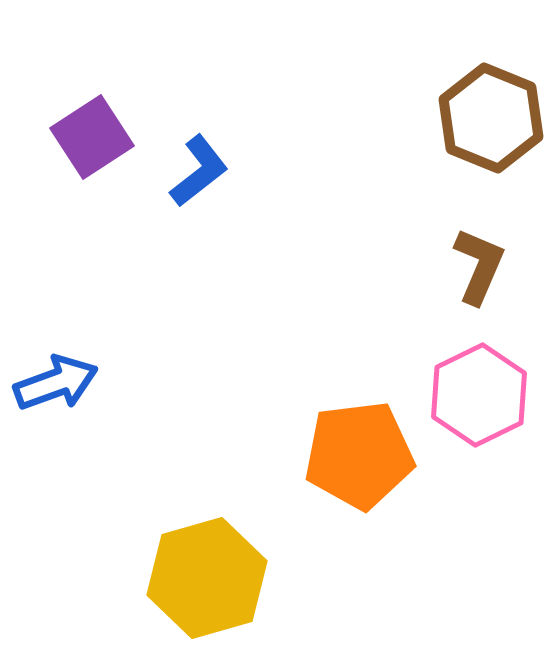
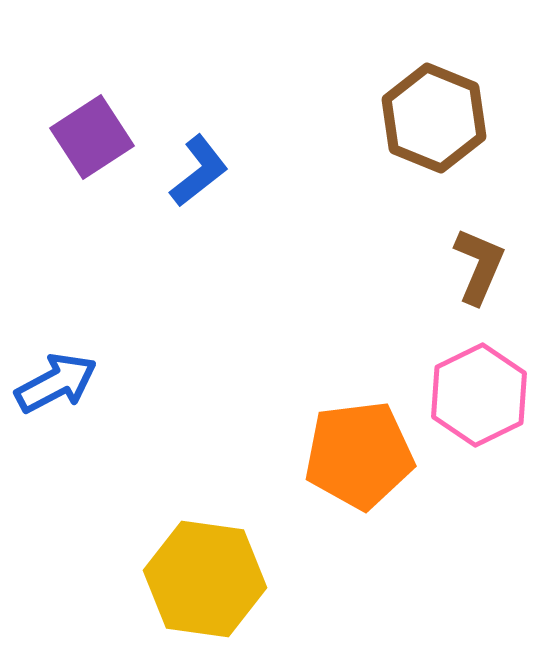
brown hexagon: moved 57 px left
blue arrow: rotated 8 degrees counterclockwise
yellow hexagon: moved 2 px left, 1 px down; rotated 24 degrees clockwise
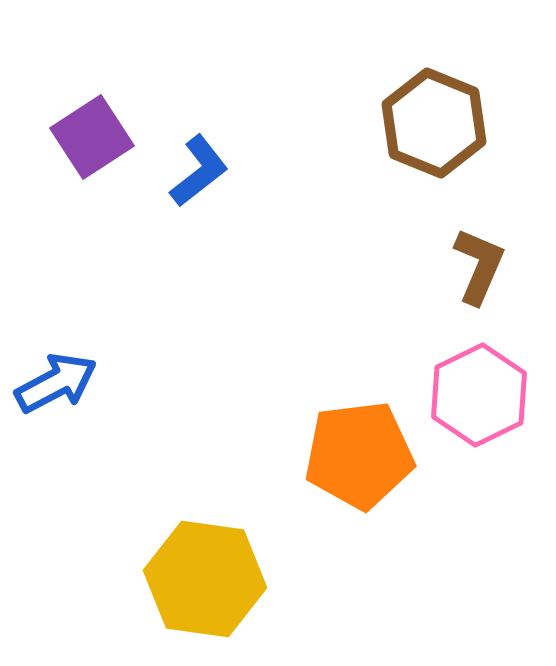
brown hexagon: moved 5 px down
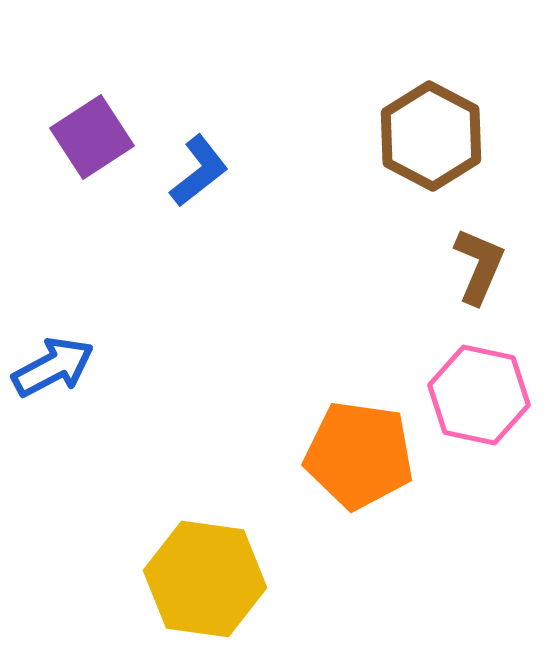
brown hexagon: moved 3 px left, 13 px down; rotated 6 degrees clockwise
blue arrow: moved 3 px left, 16 px up
pink hexagon: rotated 22 degrees counterclockwise
orange pentagon: rotated 15 degrees clockwise
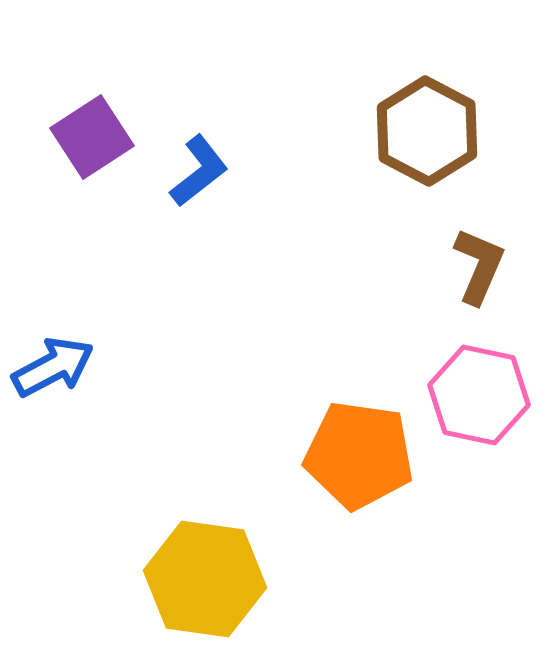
brown hexagon: moved 4 px left, 5 px up
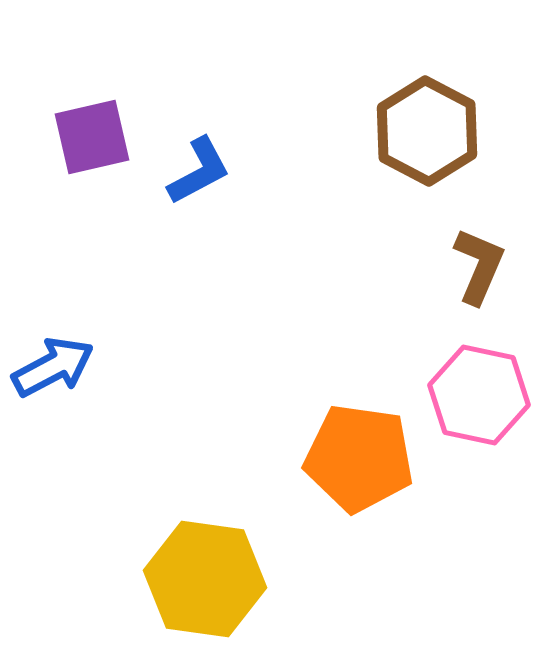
purple square: rotated 20 degrees clockwise
blue L-shape: rotated 10 degrees clockwise
orange pentagon: moved 3 px down
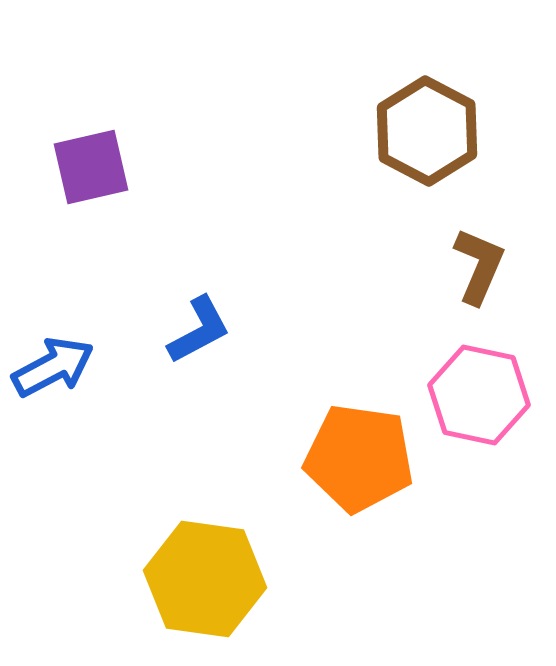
purple square: moved 1 px left, 30 px down
blue L-shape: moved 159 px down
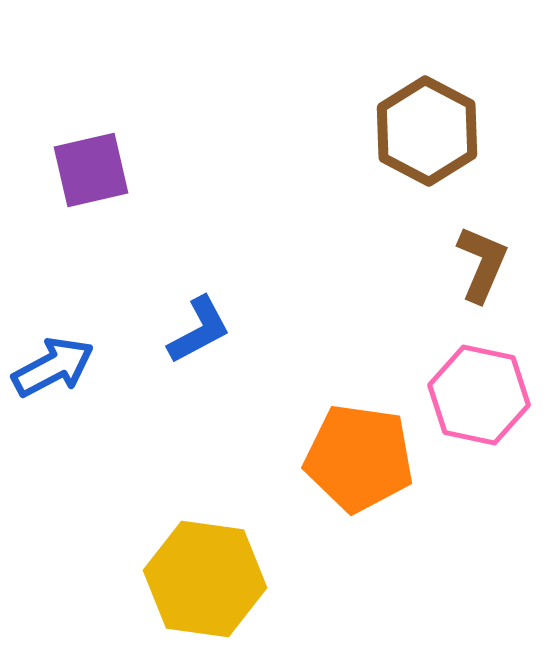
purple square: moved 3 px down
brown L-shape: moved 3 px right, 2 px up
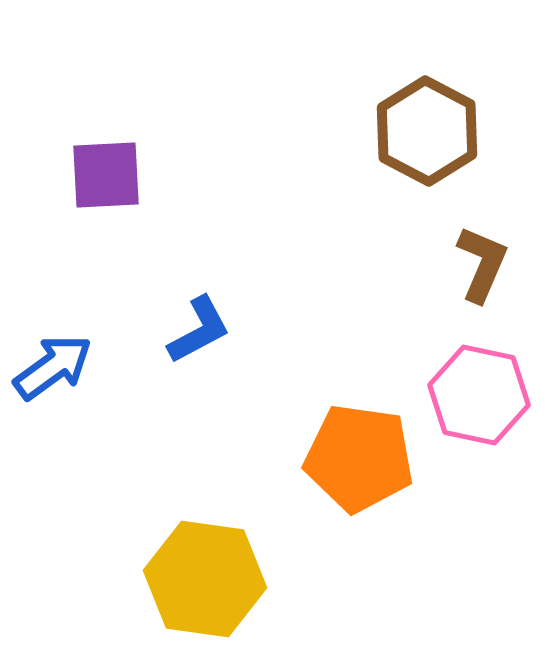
purple square: moved 15 px right, 5 px down; rotated 10 degrees clockwise
blue arrow: rotated 8 degrees counterclockwise
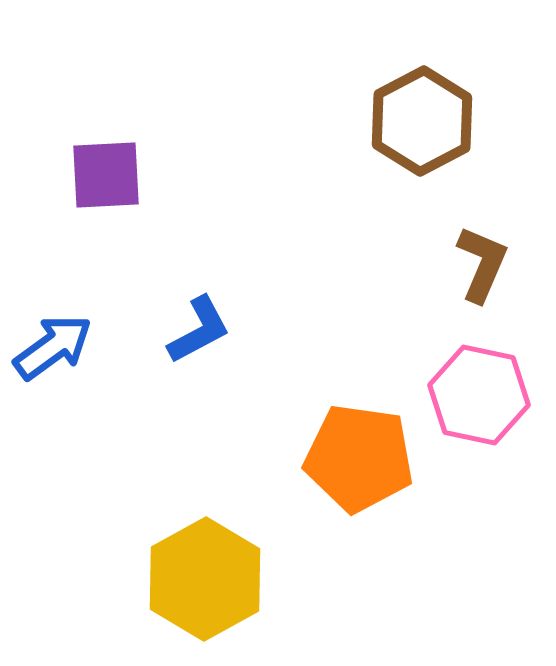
brown hexagon: moved 5 px left, 10 px up; rotated 4 degrees clockwise
blue arrow: moved 20 px up
yellow hexagon: rotated 23 degrees clockwise
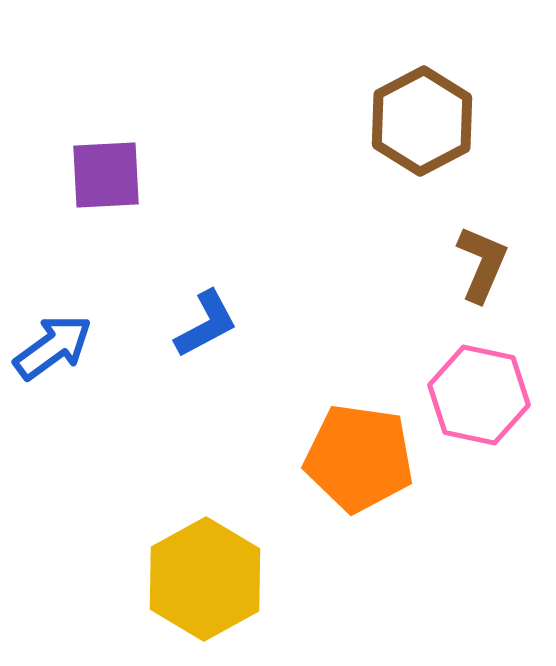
blue L-shape: moved 7 px right, 6 px up
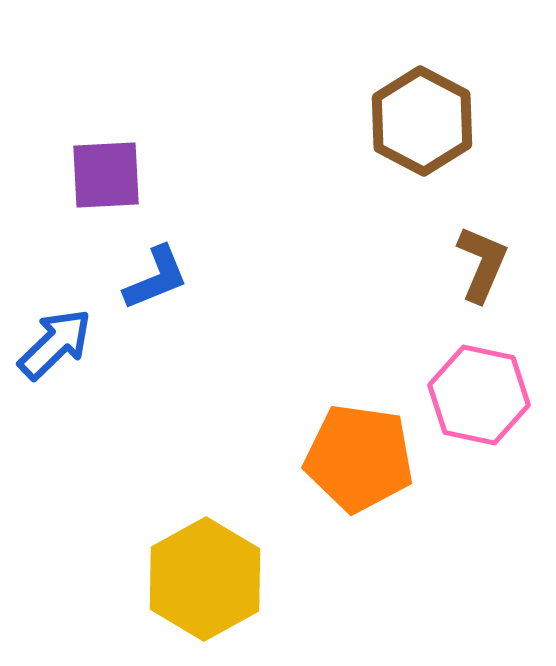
brown hexagon: rotated 4 degrees counterclockwise
blue L-shape: moved 50 px left, 46 px up; rotated 6 degrees clockwise
blue arrow: moved 2 px right, 3 px up; rotated 8 degrees counterclockwise
